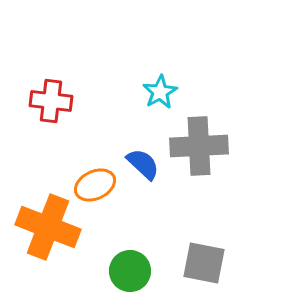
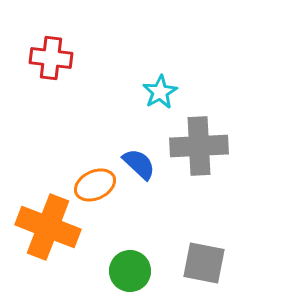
red cross: moved 43 px up
blue semicircle: moved 4 px left
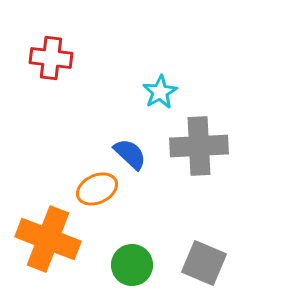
blue semicircle: moved 9 px left, 10 px up
orange ellipse: moved 2 px right, 4 px down
orange cross: moved 12 px down
gray square: rotated 12 degrees clockwise
green circle: moved 2 px right, 6 px up
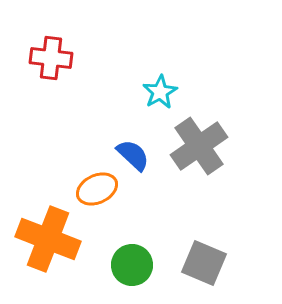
gray cross: rotated 32 degrees counterclockwise
blue semicircle: moved 3 px right, 1 px down
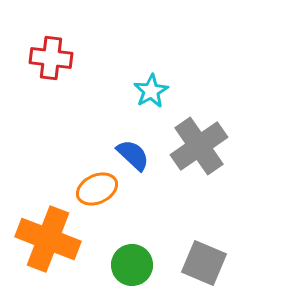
cyan star: moved 9 px left, 1 px up
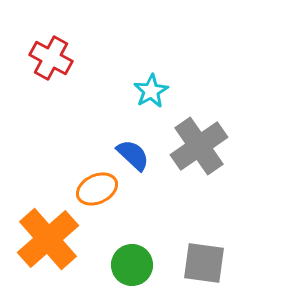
red cross: rotated 21 degrees clockwise
orange cross: rotated 28 degrees clockwise
gray square: rotated 15 degrees counterclockwise
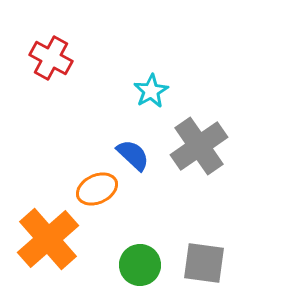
green circle: moved 8 px right
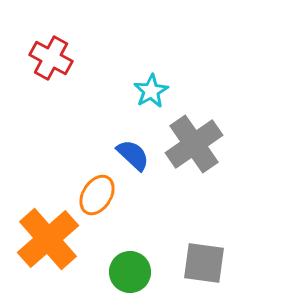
gray cross: moved 5 px left, 2 px up
orange ellipse: moved 6 px down; rotated 33 degrees counterclockwise
green circle: moved 10 px left, 7 px down
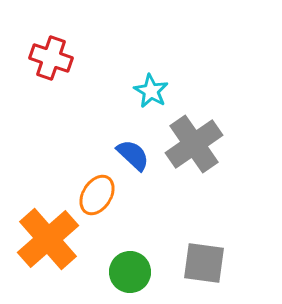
red cross: rotated 9 degrees counterclockwise
cyan star: rotated 12 degrees counterclockwise
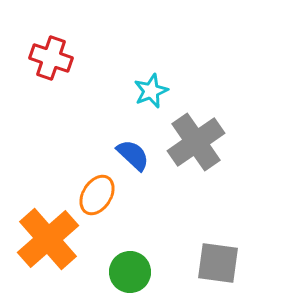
cyan star: rotated 20 degrees clockwise
gray cross: moved 2 px right, 2 px up
gray square: moved 14 px right
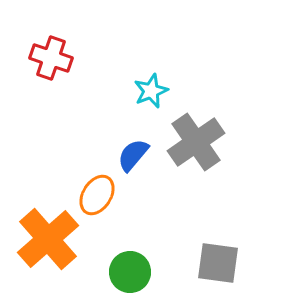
blue semicircle: rotated 93 degrees counterclockwise
